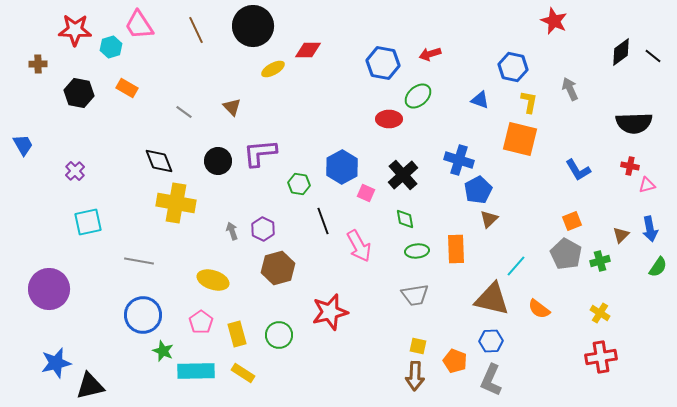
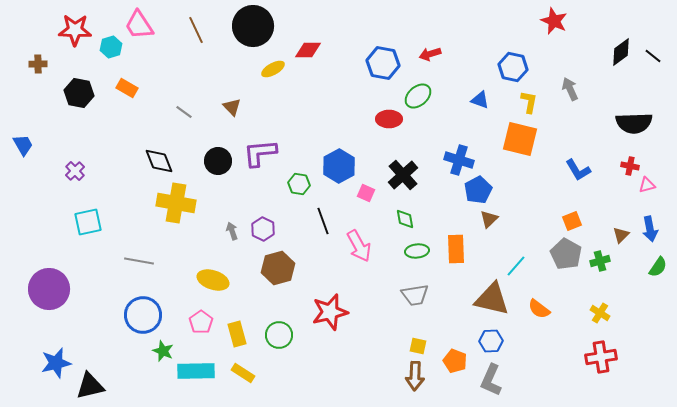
blue hexagon at (342, 167): moved 3 px left, 1 px up
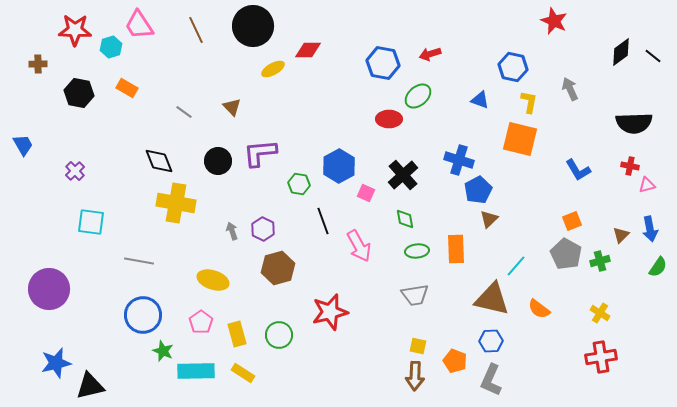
cyan square at (88, 222): moved 3 px right; rotated 20 degrees clockwise
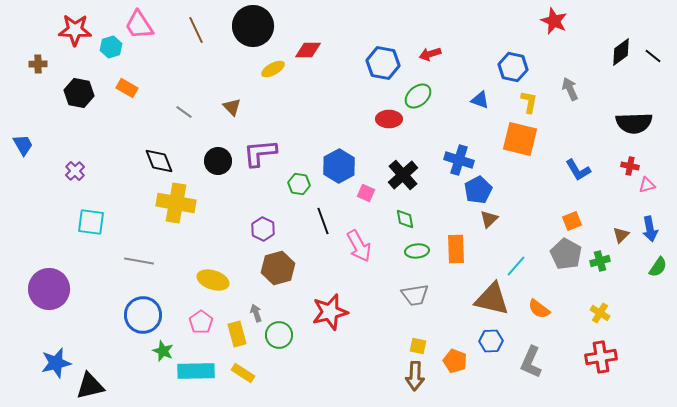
gray arrow at (232, 231): moved 24 px right, 82 px down
gray L-shape at (491, 380): moved 40 px right, 18 px up
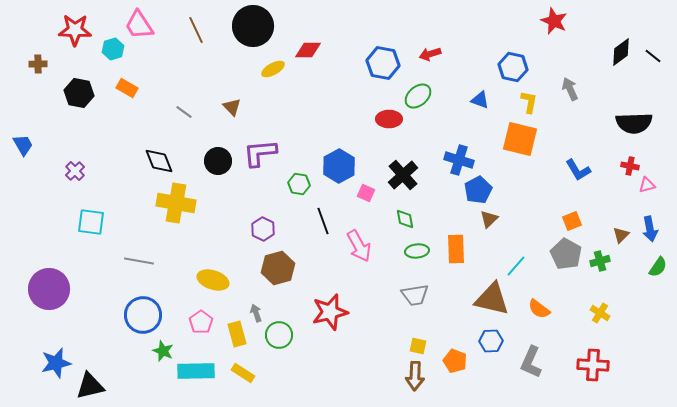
cyan hexagon at (111, 47): moved 2 px right, 2 px down
red cross at (601, 357): moved 8 px left, 8 px down; rotated 12 degrees clockwise
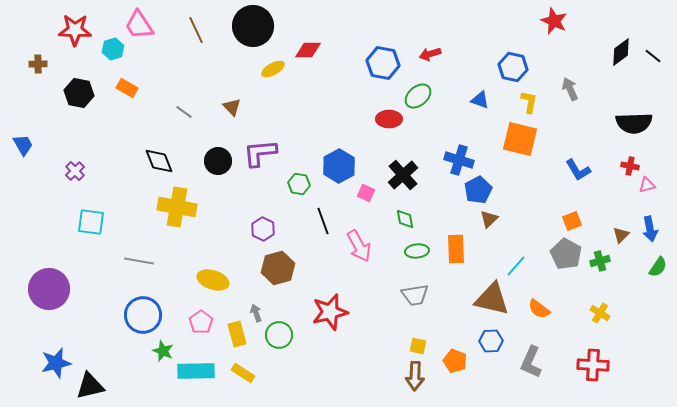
yellow cross at (176, 203): moved 1 px right, 4 px down
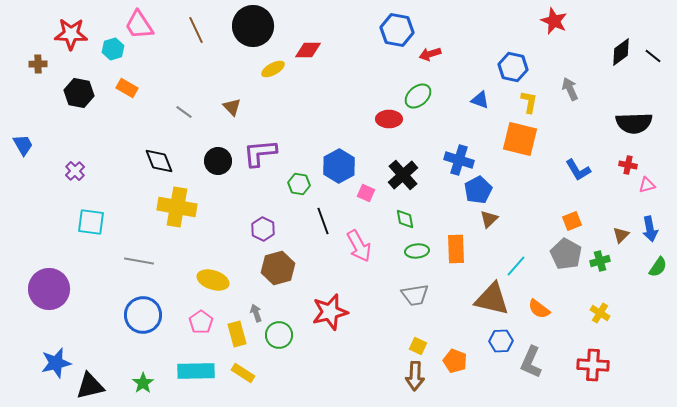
red star at (75, 30): moved 4 px left, 4 px down
blue hexagon at (383, 63): moved 14 px right, 33 px up
red cross at (630, 166): moved 2 px left, 1 px up
blue hexagon at (491, 341): moved 10 px right
yellow square at (418, 346): rotated 12 degrees clockwise
green star at (163, 351): moved 20 px left, 32 px down; rotated 15 degrees clockwise
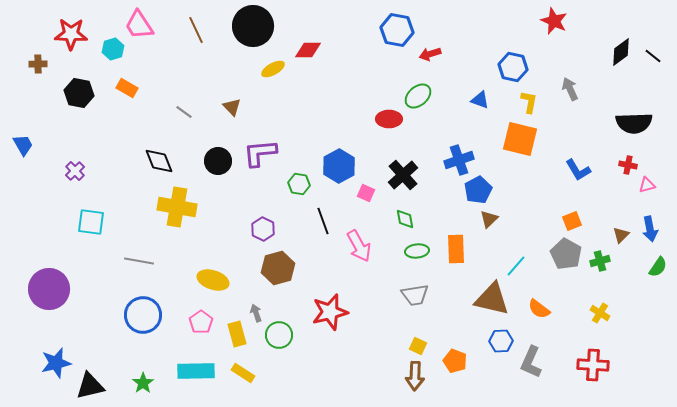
blue cross at (459, 160): rotated 36 degrees counterclockwise
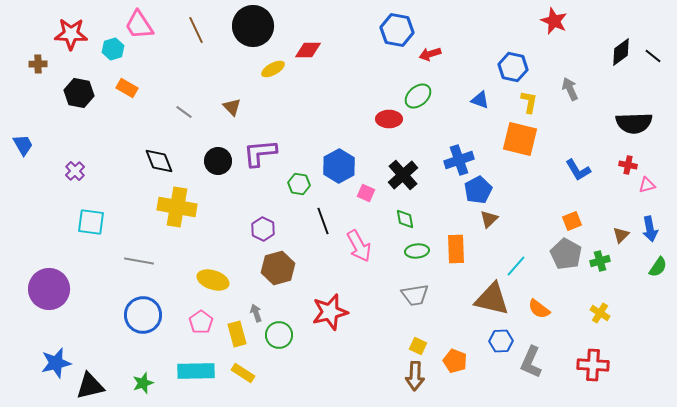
green star at (143, 383): rotated 15 degrees clockwise
